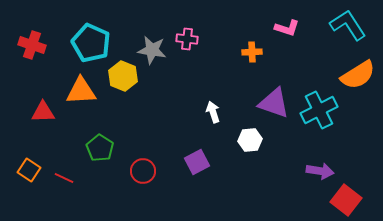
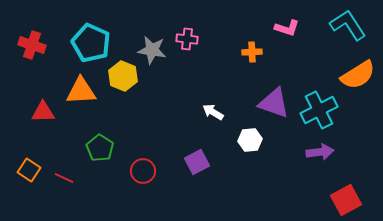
white arrow: rotated 40 degrees counterclockwise
purple arrow: moved 19 px up; rotated 16 degrees counterclockwise
red square: rotated 24 degrees clockwise
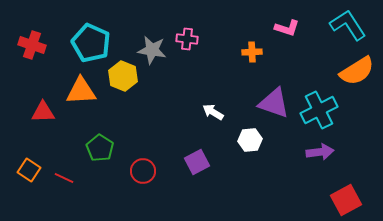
orange semicircle: moved 1 px left, 4 px up
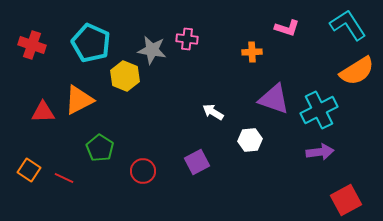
yellow hexagon: moved 2 px right
orange triangle: moved 2 px left, 9 px down; rotated 24 degrees counterclockwise
purple triangle: moved 4 px up
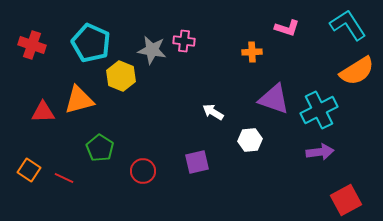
pink cross: moved 3 px left, 2 px down
yellow hexagon: moved 4 px left
orange triangle: rotated 12 degrees clockwise
purple square: rotated 15 degrees clockwise
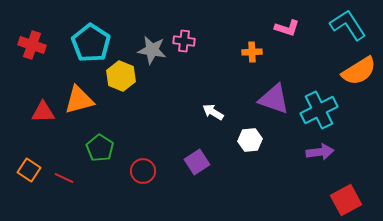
cyan pentagon: rotated 9 degrees clockwise
orange semicircle: moved 2 px right
purple square: rotated 20 degrees counterclockwise
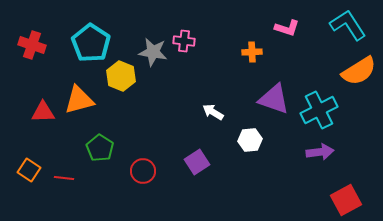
gray star: moved 1 px right, 2 px down
red line: rotated 18 degrees counterclockwise
